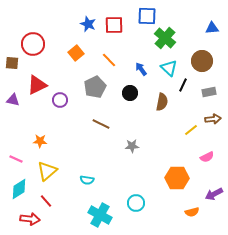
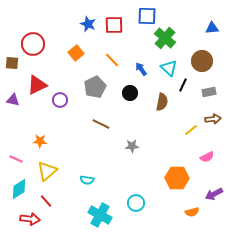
orange line: moved 3 px right
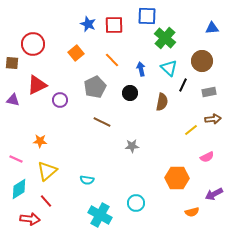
blue arrow: rotated 24 degrees clockwise
brown line: moved 1 px right, 2 px up
